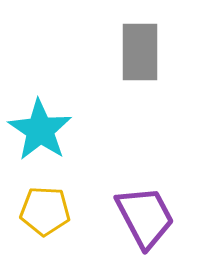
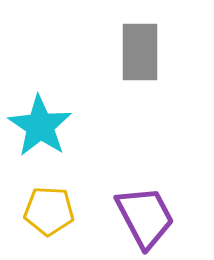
cyan star: moved 4 px up
yellow pentagon: moved 4 px right
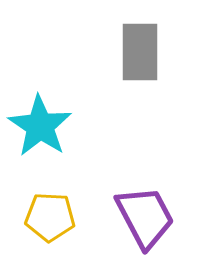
yellow pentagon: moved 1 px right, 6 px down
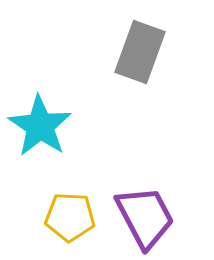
gray rectangle: rotated 20 degrees clockwise
yellow pentagon: moved 20 px right
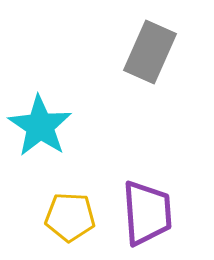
gray rectangle: moved 10 px right; rotated 4 degrees clockwise
purple trapezoid: moved 2 px right, 4 px up; rotated 24 degrees clockwise
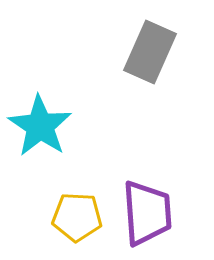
yellow pentagon: moved 7 px right
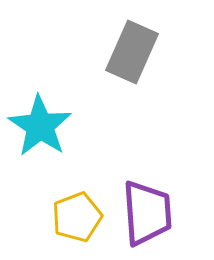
gray rectangle: moved 18 px left
yellow pentagon: rotated 24 degrees counterclockwise
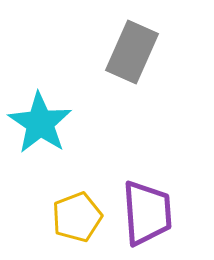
cyan star: moved 3 px up
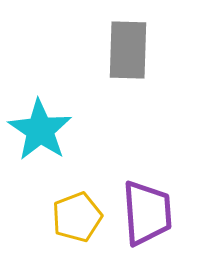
gray rectangle: moved 4 px left, 2 px up; rotated 22 degrees counterclockwise
cyan star: moved 7 px down
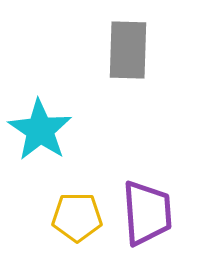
yellow pentagon: rotated 21 degrees clockwise
